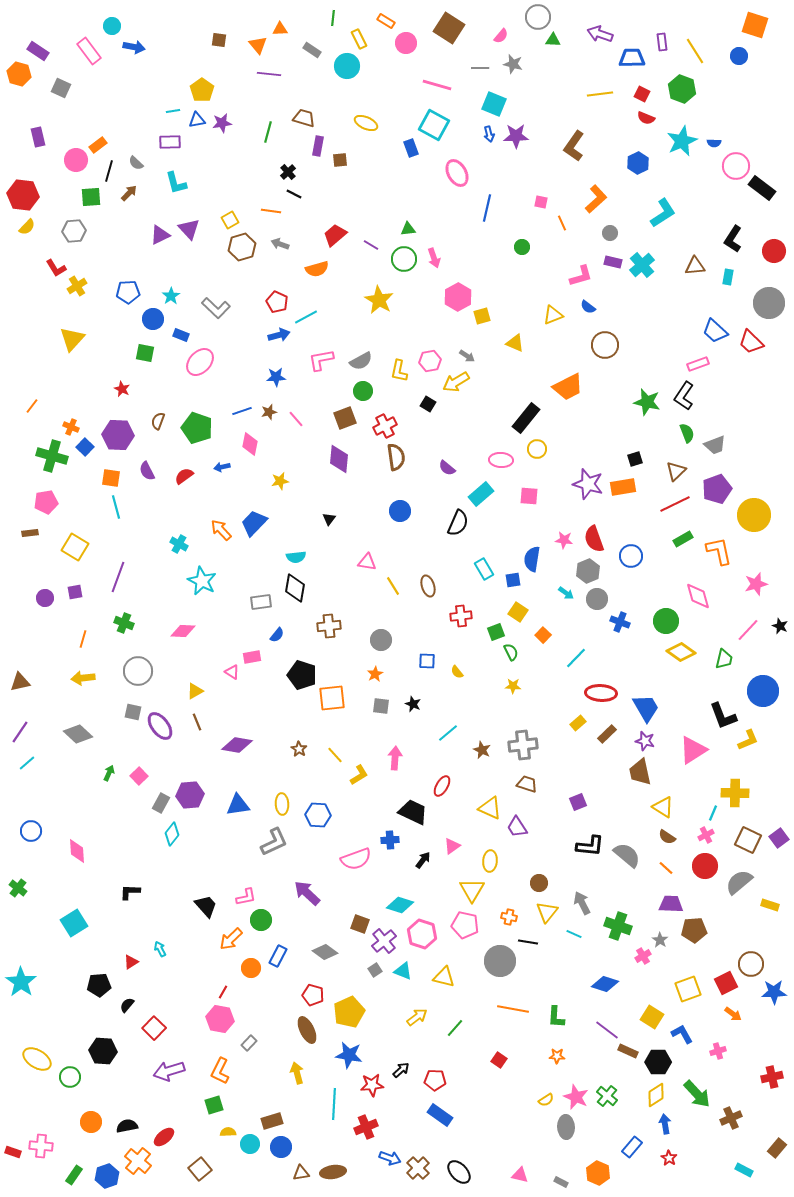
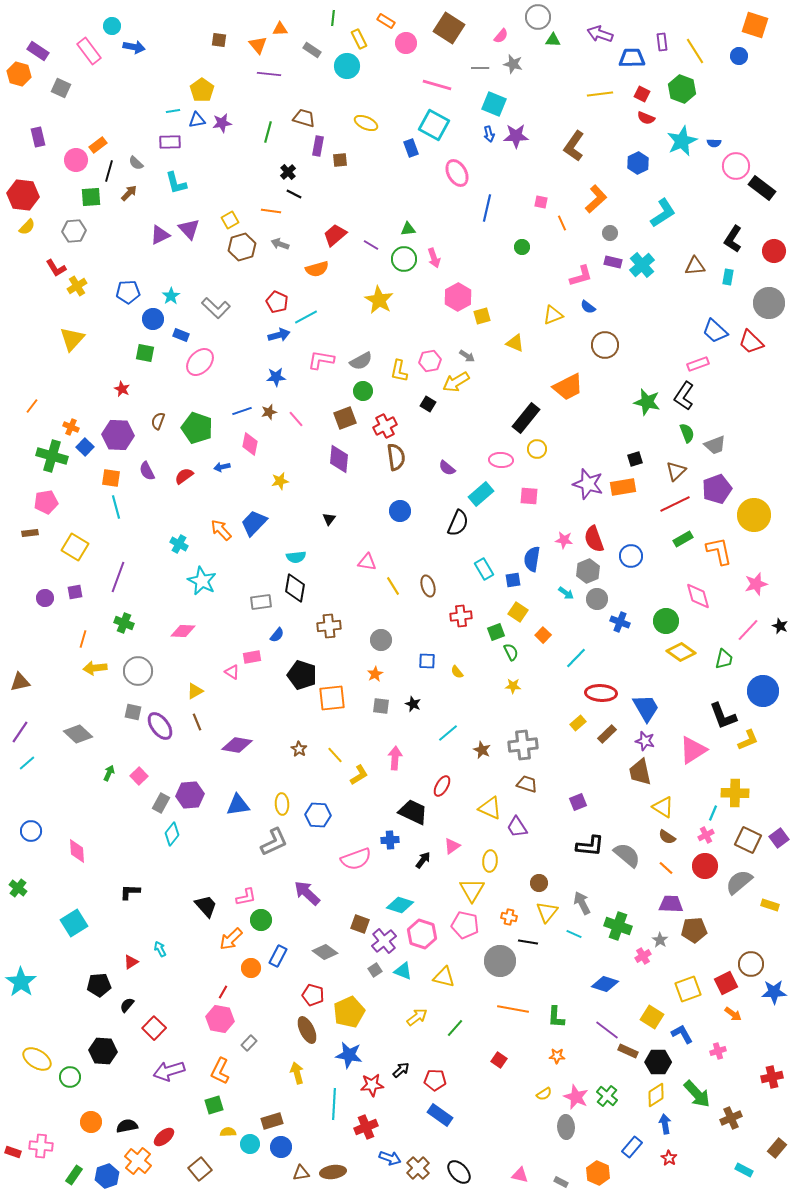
pink L-shape at (321, 360): rotated 20 degrees clockwise
yellow arrow at (83, 678): moved 12 px right, 10 px up
yellow semicircle at (546, 1100): moved 2 px left, 6 px up
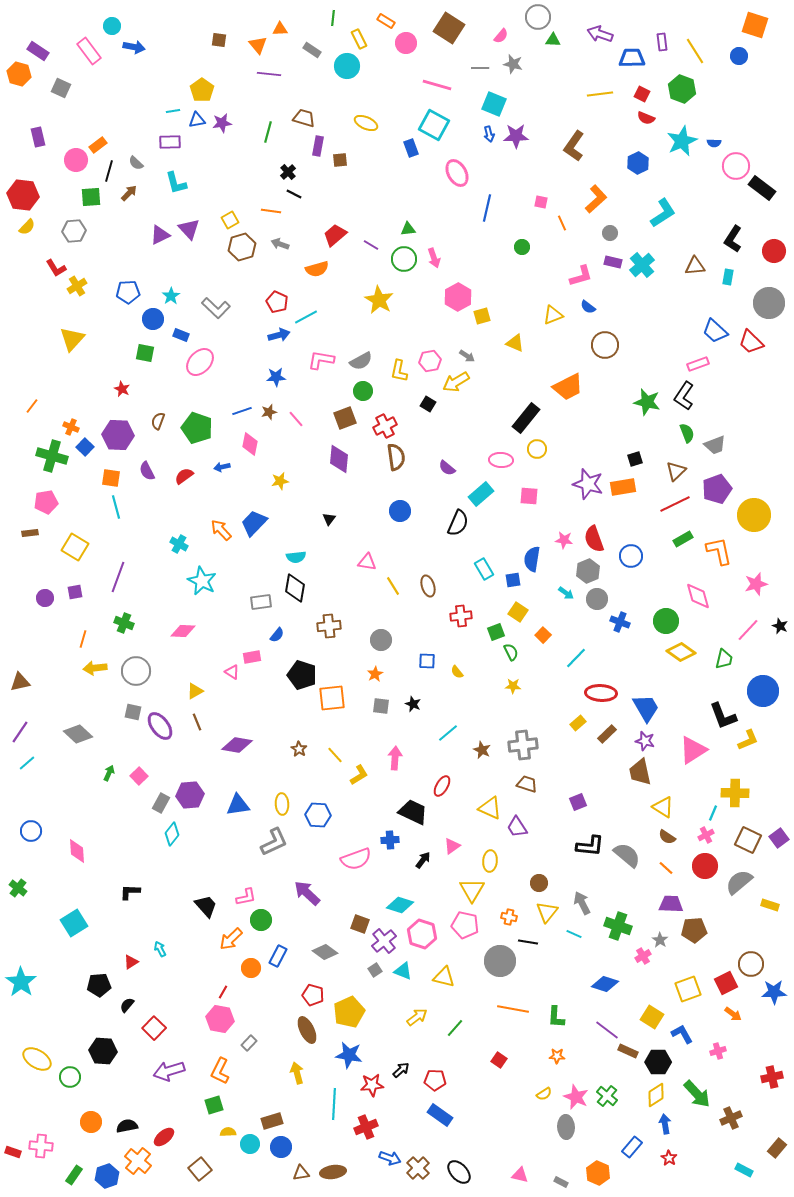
gray circle at (138, 671): moved 2 px left
